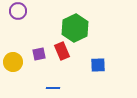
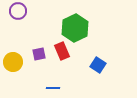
blue square: rotated 35 degrees clockwise
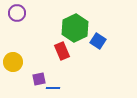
purple circle: moved 1 px left, 2 px down
purple square: moved 25 px down
blue square: moved 24 px up
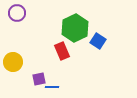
blue line: moved 1 px left, 1 px up
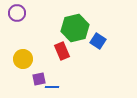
green hexagon: rotated 12 degrees clockwise
yellow circle: moved 10 px right, 3 px up
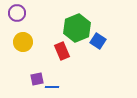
green hexagon: moved 2 px right; rotated 8 degrees counterclockwise
yellow circle: moved 17 px up
purple square: moved 2 px left
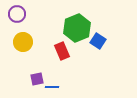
purple circle: moved 1 px down
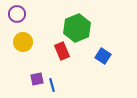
blue square: moved 5 px right, 15 px down
blue line: moved 2 px up; rotated 72 degrees clockwise
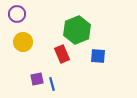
green hexagon: moved 2 px down
red rectangle: moved 3 px down
blue square: moved 5 px left; rotated 28 degrees counterclockwise
blue line: moved 1 px up
